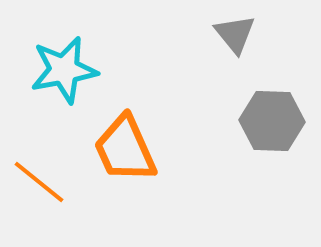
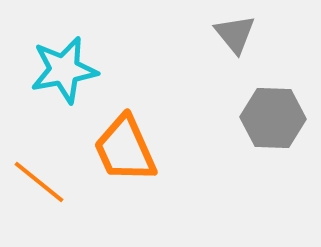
gray hexagon: moved 1 px right, 3 px up
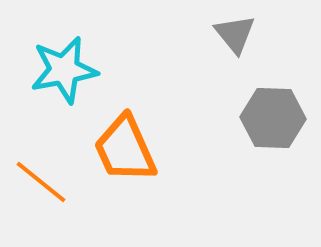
orange line: moved 2 px right
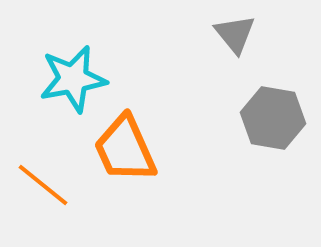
cyan star: moved 9 px right, 9 px down
gray hexagon: rotated 8 degrees clockwise
orange line: moved 2 px right, 3 px down
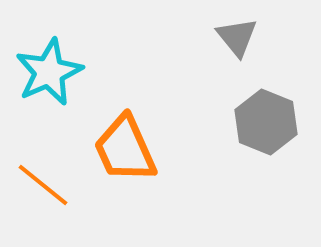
gray triangle: moved 2 px right, 3 px down
cyan star: moved 24 px left, 7 px up; rotated 14 degrees counterclockwise
gray hexagon: moved 7 px left, 4 px down; rotated 12 degrees clockwise
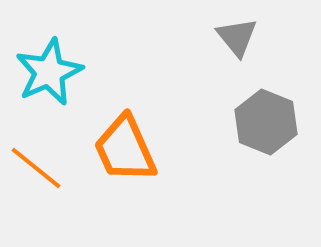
orange line: moved 7 px left, 17 px up
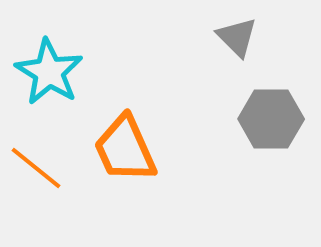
gray triangle: rotated 6 degrees counterclockwise
cyan star: rotated 16 degrees counterclockwise
gray hexagon: moved 5 px right, 3 px up; rotated 22 degrees counterclockwise
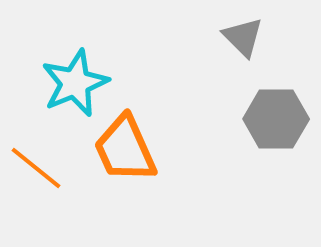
gray triangle: moved 6 px right
cyan star: moved 26 px right, 11 px down; rotated 18 degrees clockwise
gray hexagon: moved 5 px right
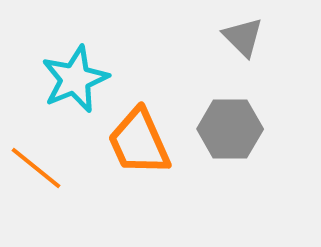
cyan star: moved 4 px up
gray hexagon: moved 46 px left, 10 px down
orange trapezoid: moved 14 px right, 7 px up
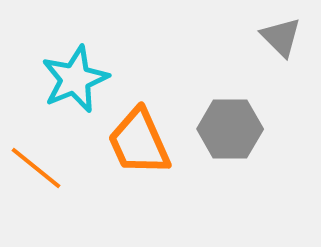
gray triangle: moved 38 px right
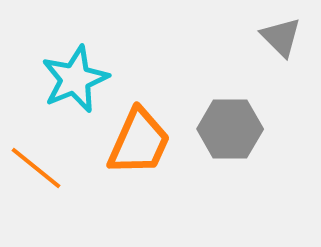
orange trapezoid: rotated 132 degrees counterclockwise
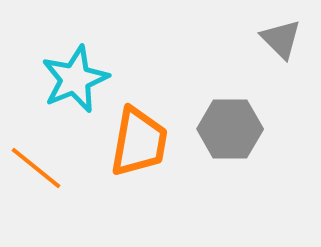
gray triangle: moved 2 px down
orange trapezoid: rotated 14 degrees counterclockwise
